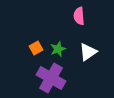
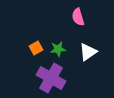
pink semicircle: moved 1 px left, 1 px down; rotated 12 degrees counterclockwise
green star: rotated 14 degrees clockwise
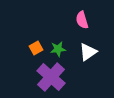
pink semicircle: moved 4 px right, 3 px down
purple cross: moved 1 px up; rotated 12 degrees clockwise
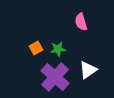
pink semicircle: moved 1 px left, 2 px down
white triangle: moved 18 px down
purple cross: moved 4 px right
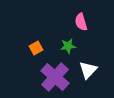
green star: moved 10 px right, 3 px up
white triangle: rotated 12 degrees counterclockwise
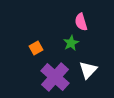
green star: moved 3 px right, 3 px up; rotated 21 degrees counterclockwise
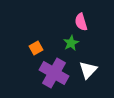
purple cross: moved 1 px left, 4 px up; rotated 12 degrees counterclockwise
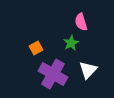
purple cross: moved 1 px left, 1 px down
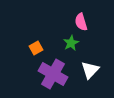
white triangle: moved 2 px right
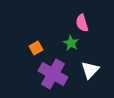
pink semicircle: moved 1 px right, 1 px down
green star: rotated 14 degrees counterclockwise
